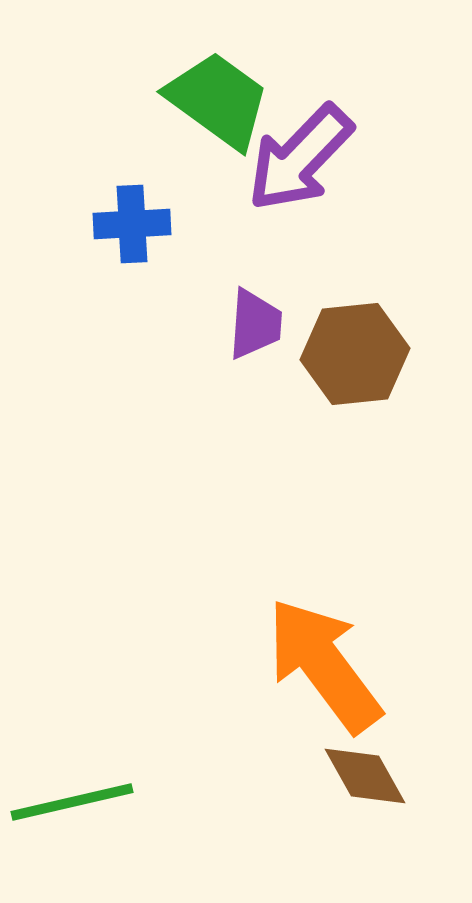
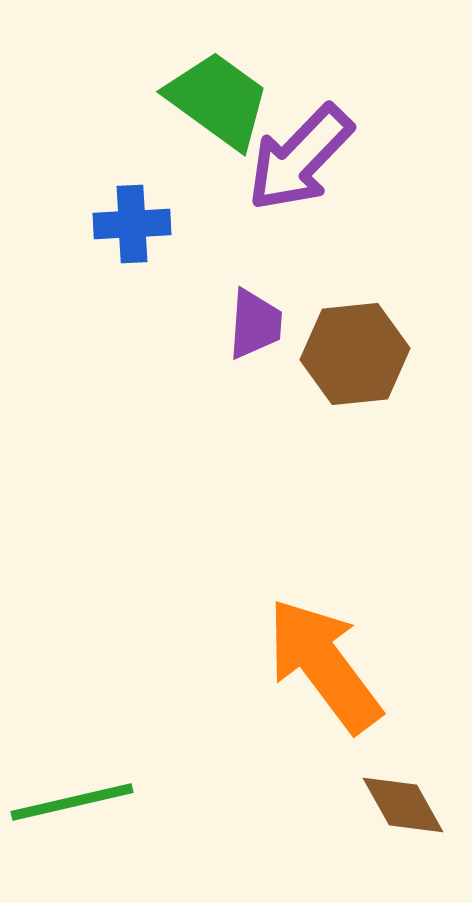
brown diamond: moved 38 px right, 29 px down
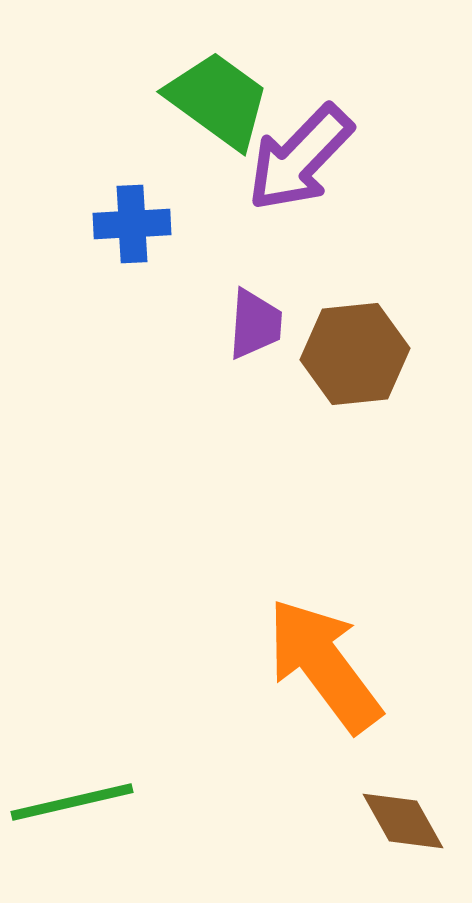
brown diamond: moved 16 px down
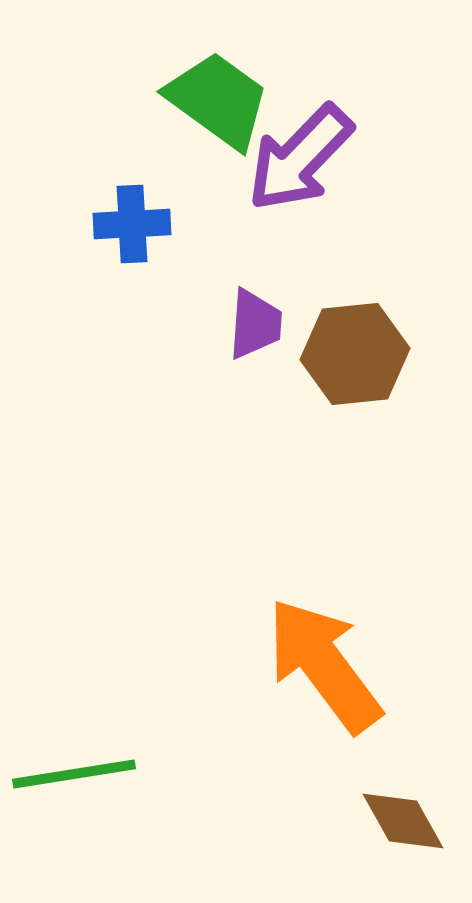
green line: moved 2 px right, 28 px up; rotated 4 degrees clockwise
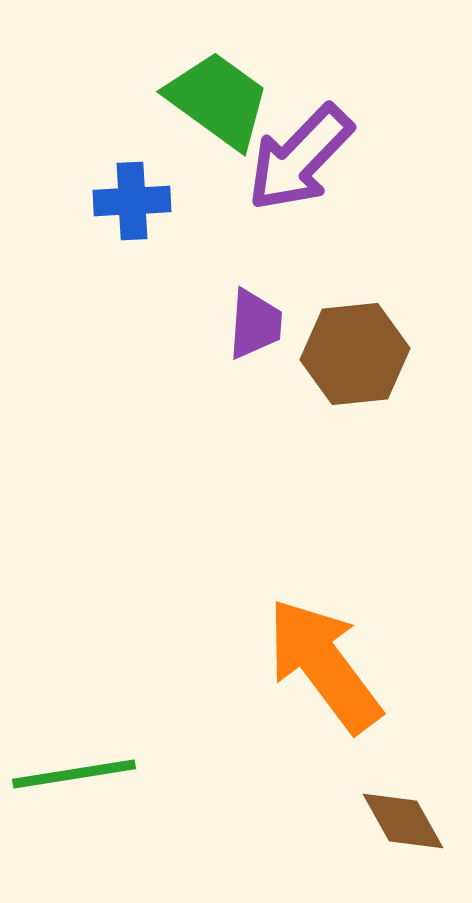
blue cross: moved 23 px up
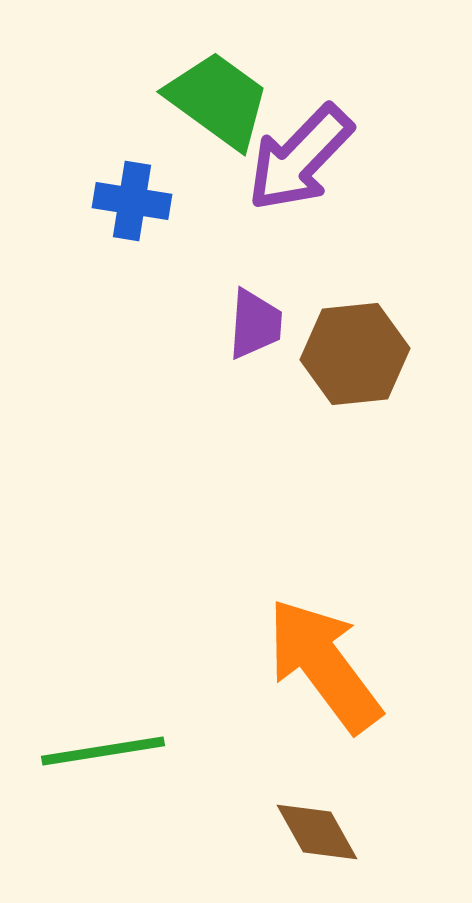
blue cross: rotated 12 degrees clockwise
green line: moved 29 px right, 23 px up
brown diamond: moved 86 px left, 11 px down
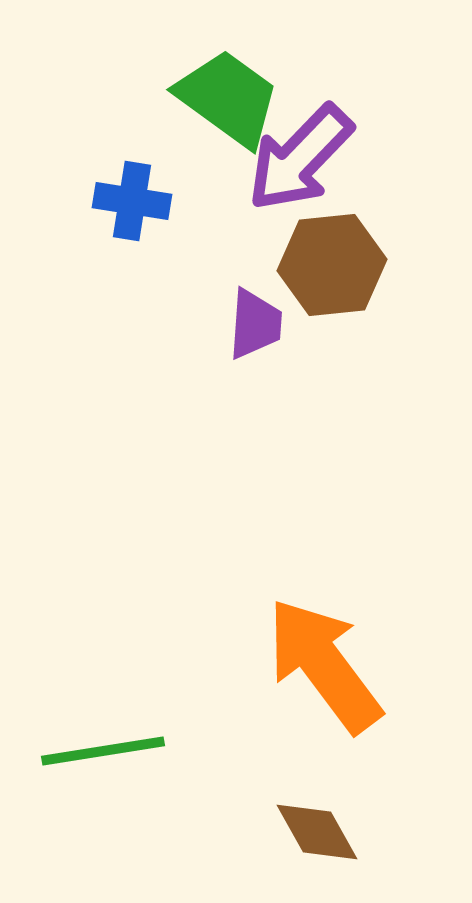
green trapezoid: moved 10 px right, 2 px up
brown hexagon: moved 23 px left, 89 px up
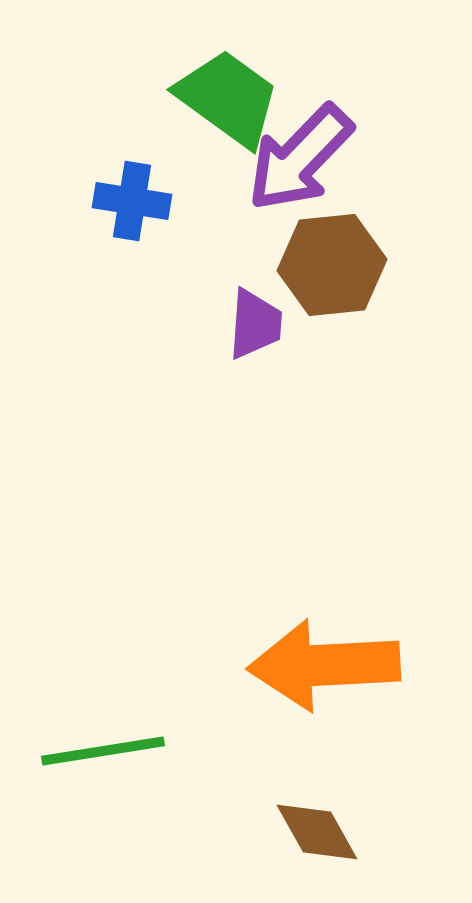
orange arrow: rotated 56 degrees counterclockwise
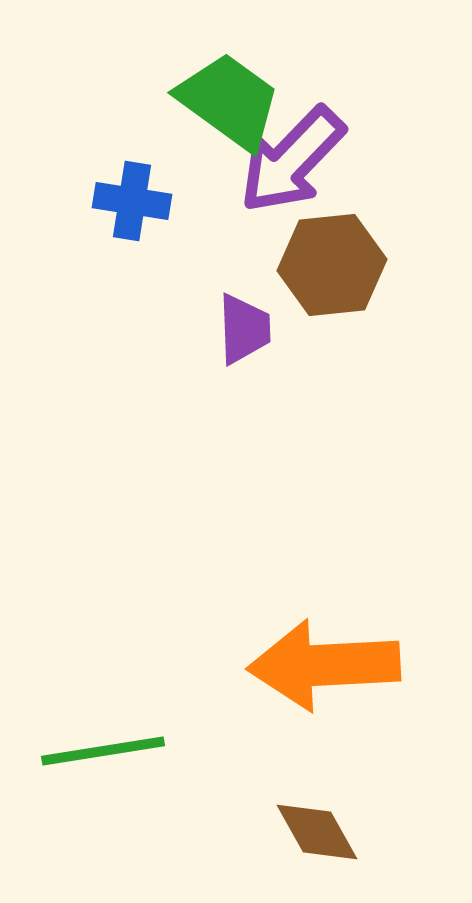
green trapezoid: moved 1 px right, 3 px down
purple arrow: moved 8 px left, 2 px down
purple trapezoid: moved 11 px left, 5 px down; rotated 6 degrees counterclockwise
